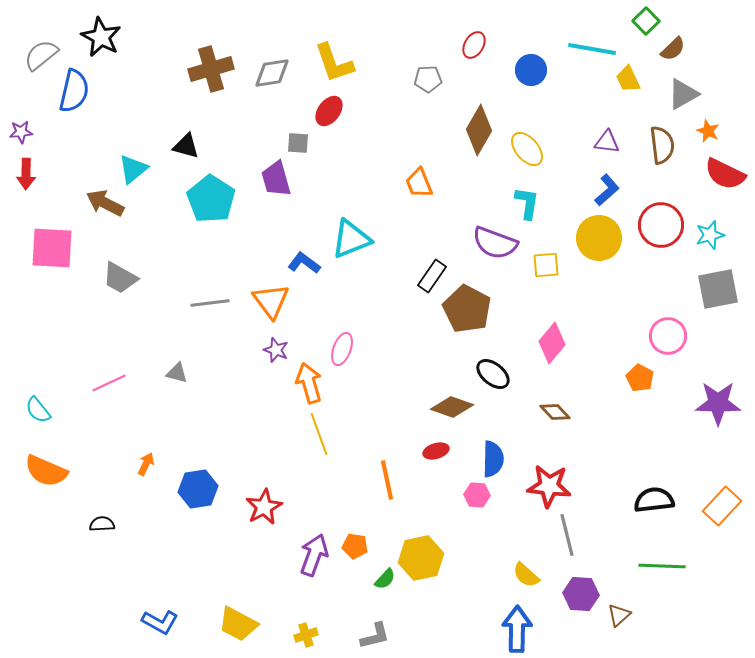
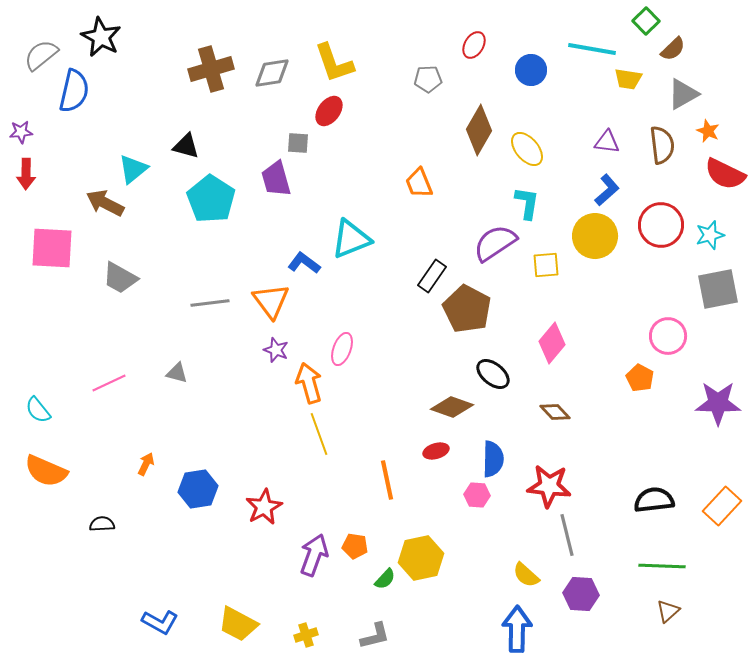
yellow trapezoid at (628, 79): rotated 56 degrees counterclockwise
yellow circle at (599, 238): moved 4 px left, 2 px up
purple semicircle at (495, 243): rotated 126 degrees clockwise
brown triangle at (619, 615): moved 49 px right, 4 px up
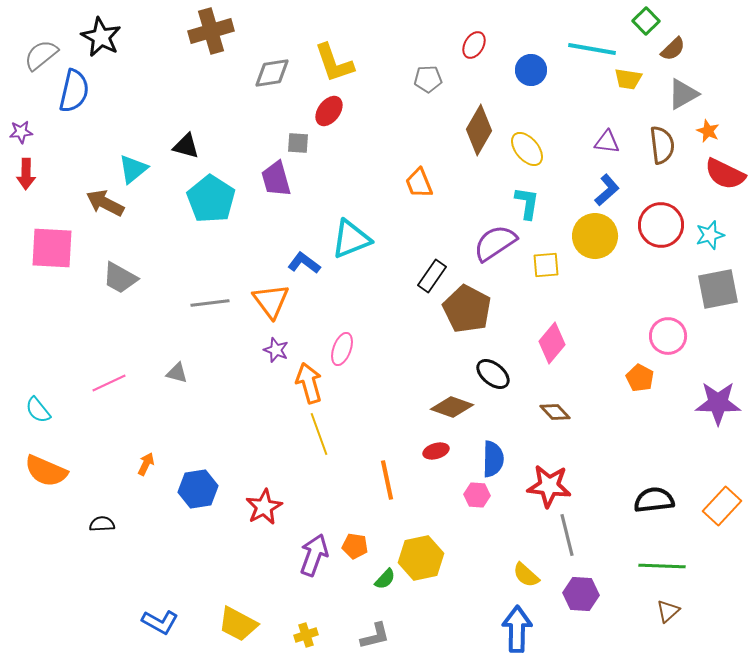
brown cross at (211, 69): moved 38 px up
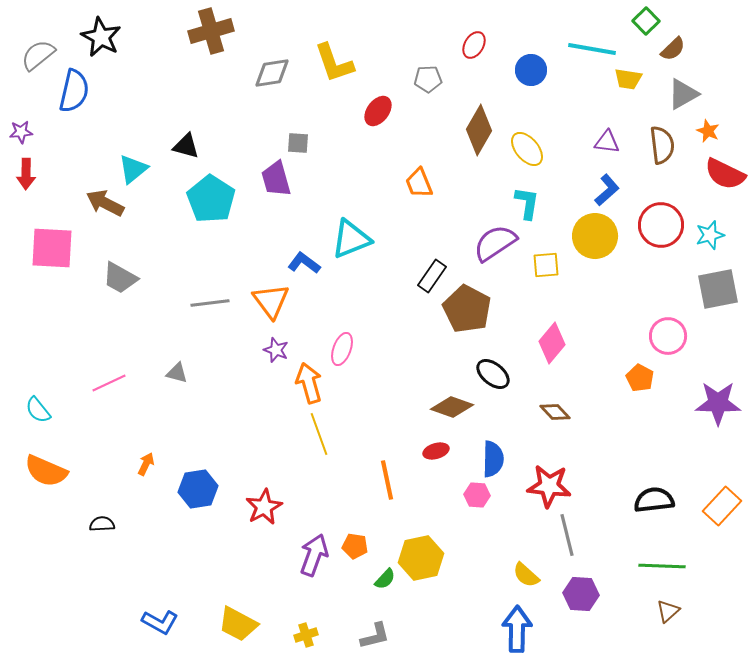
gray semicircle at (41, 55): moved 3 px left
red ellipse at (329, 111): moved 49 px right
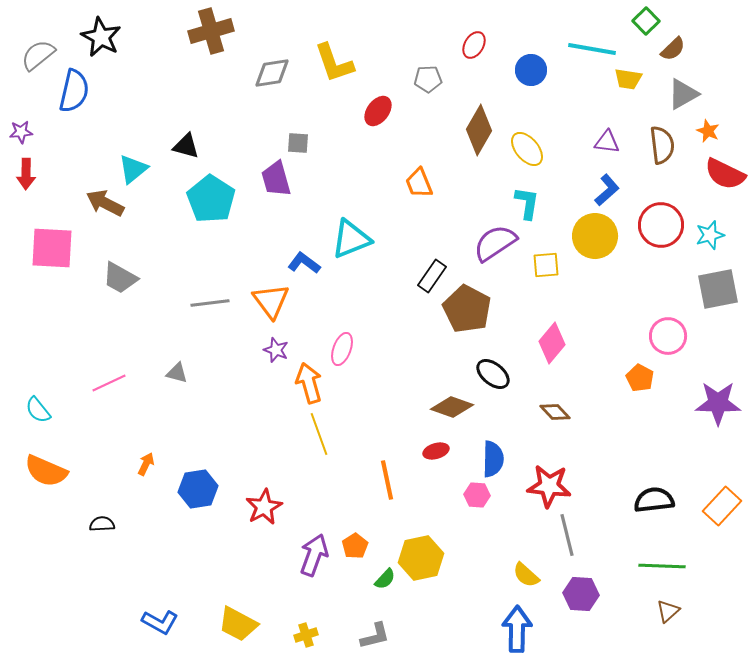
orange pentagon at (355, 546): rotated 30 degrees clockwise
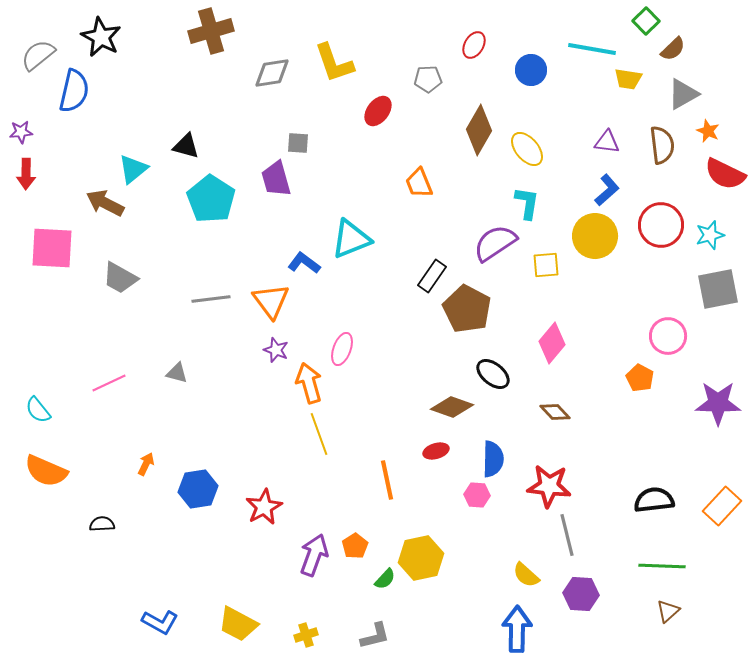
gray line at (210, 303): moved 1 px right, 4 px up
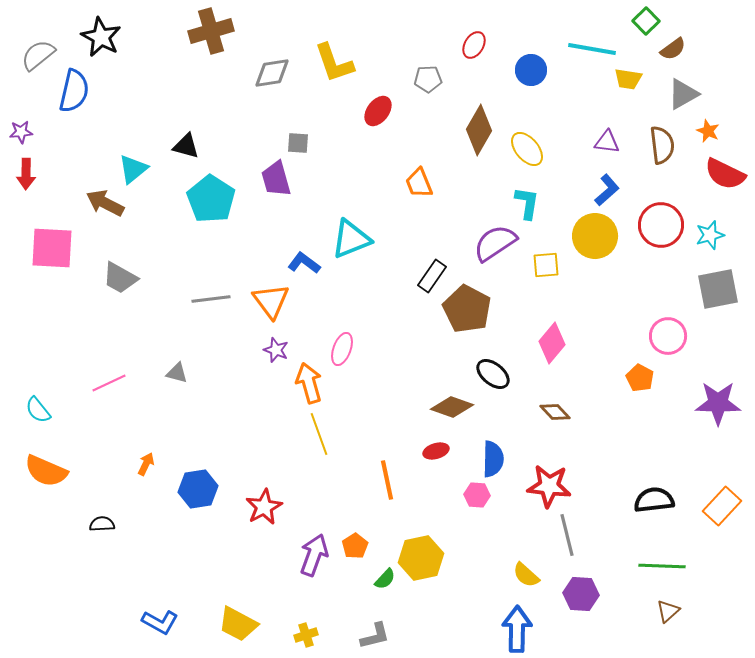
brown semicircle at (673, 49): rotated 8 degrees clockwise
